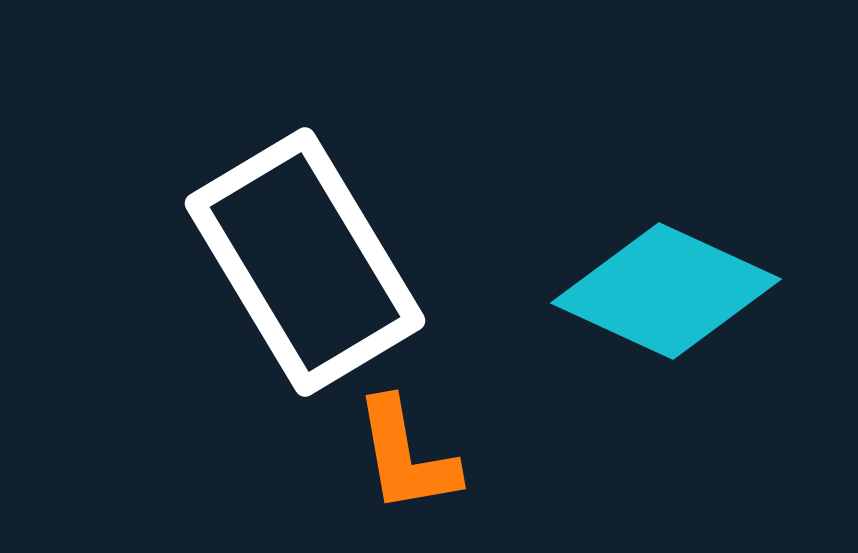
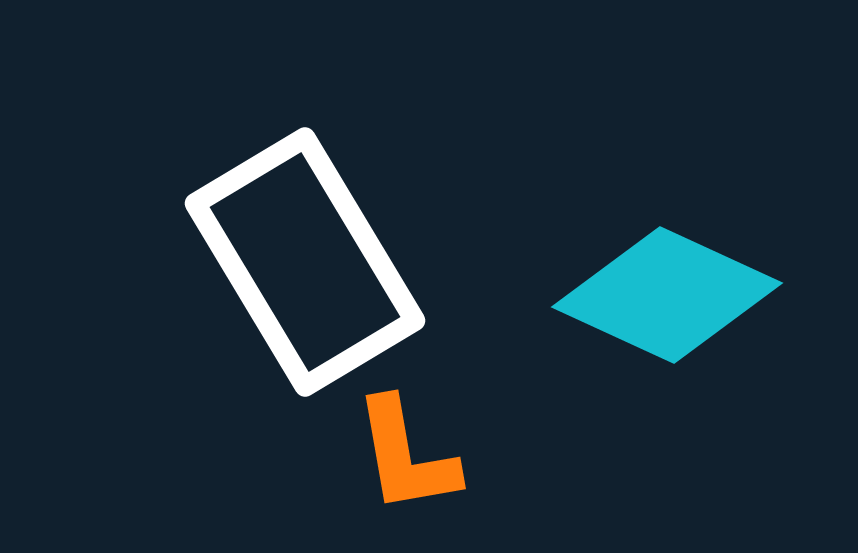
cyan diamond: moved 1 px right, 4 px down
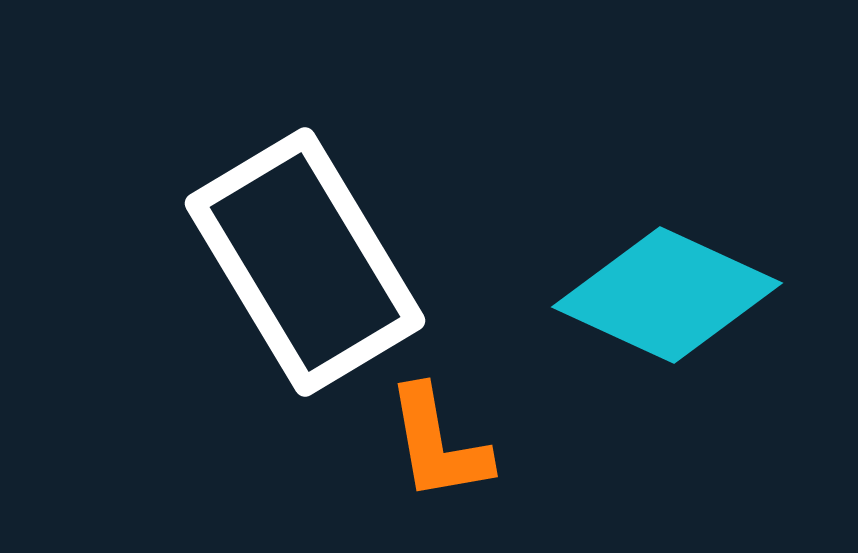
orange L-shape: moved 32 px right, 12 px up
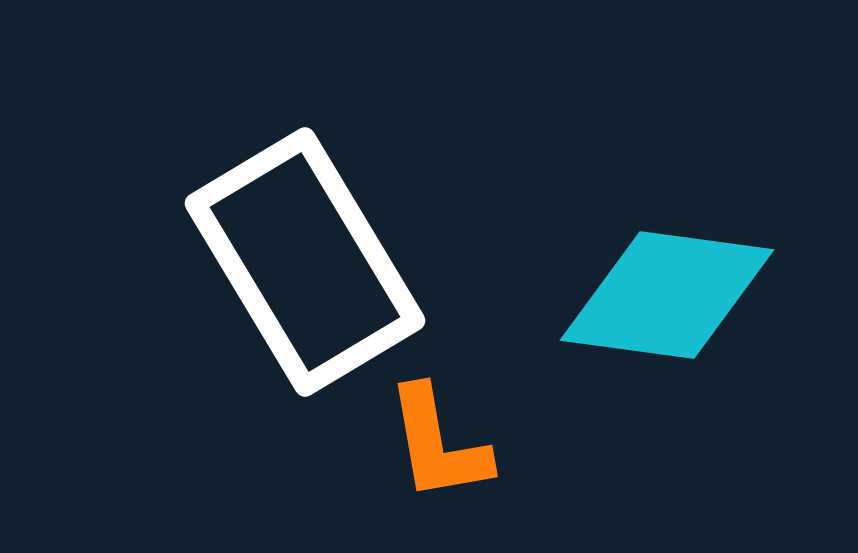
cyan diamond: rotated 17 degrees counterclockwise
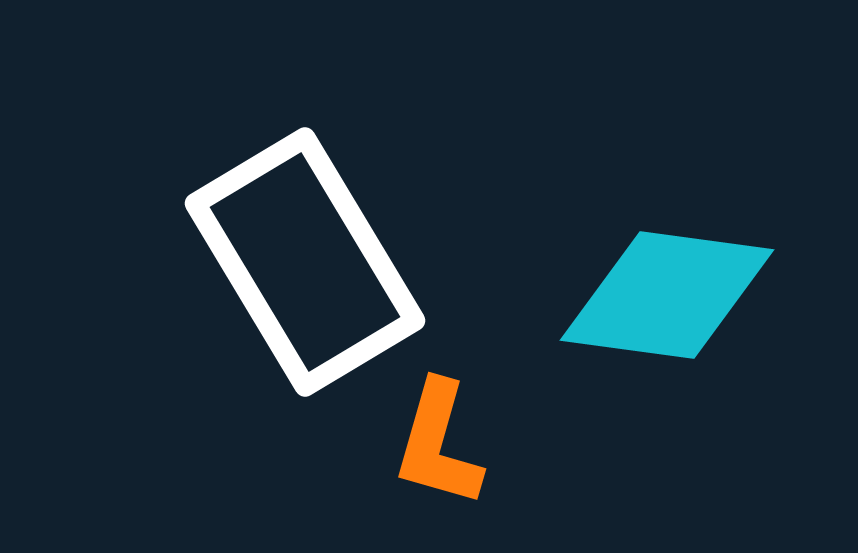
orange L-shape: rotated 26 degrees clockwise
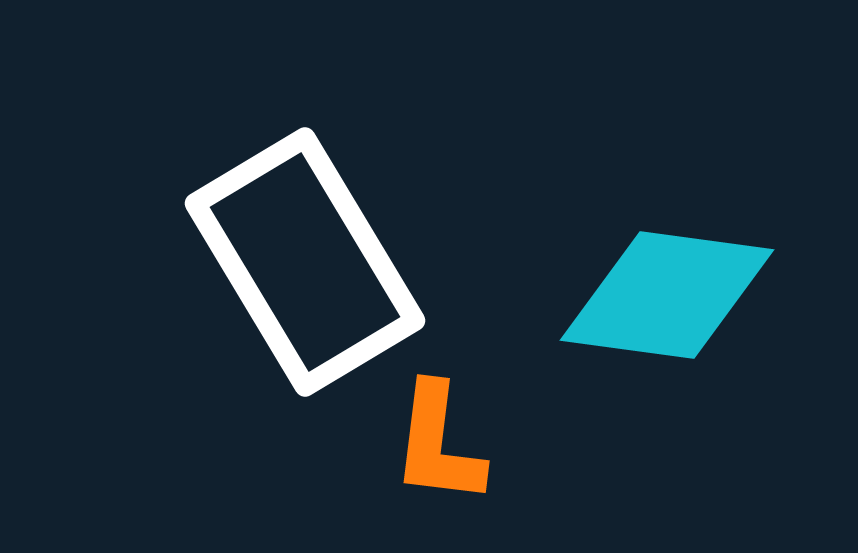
orange L-shape: rotated 9 degrees counterclockwise
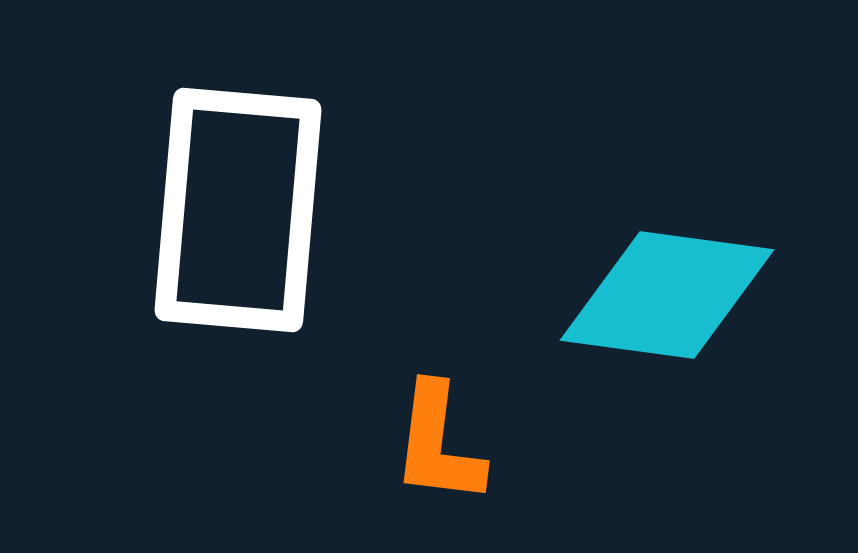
white rectangle: moved 67 px left, 52 px up; rotated 36 degrees clockwise
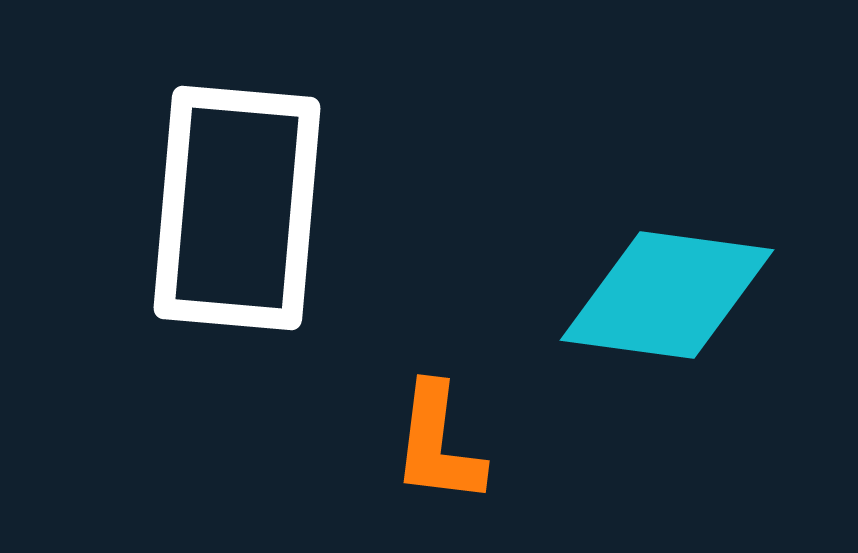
white rectangle: moved 1 px left, 2 px up
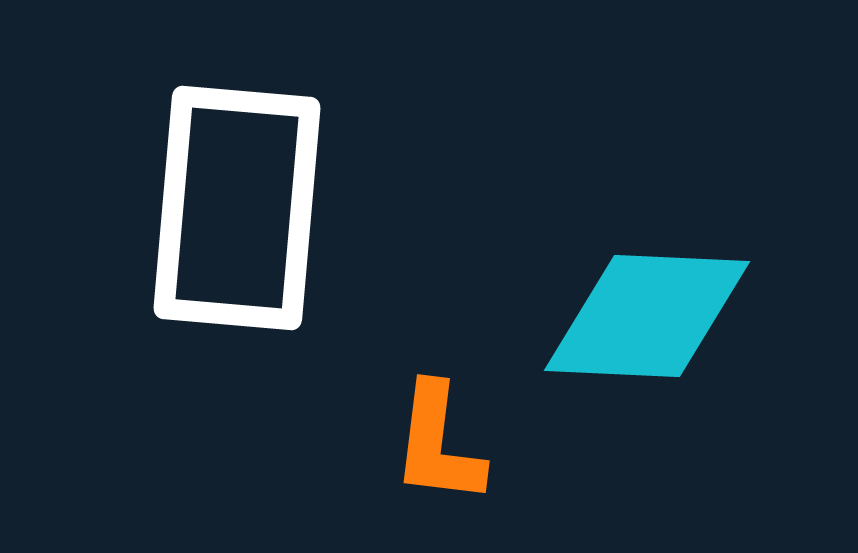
cyan diamond: moved 20 px left, 21 px down; rotated 5 degrees counterclockwise
